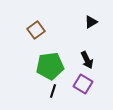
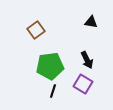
black triangle: rotated 40 degrees clockwise
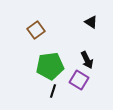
black triangle: rotated 24 degrees clockwise
purple square: moved 4 px left, 4 px up
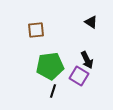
brown square: rotated 30 degrees clockwise
purple square: moved 4 px up
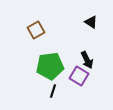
brown square: rotated 24 degrees counterclockwise
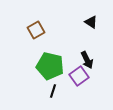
green pentagon: rotated 20 degrees clockwise
purple square: rotated 24 degrees clockwise
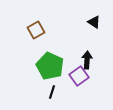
black triangle: moved 3 px right
black arrow: rotated 150 degrees counterclockwise
green pentagon: rotated 12 degrees clockwise
black line: moved 1 px left, 1 px down
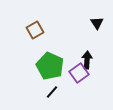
black triangle: moved 3 px right, 1 px down; rotated 24 degrees clockwise
brown square: moved 1 px left
purple square: moved 3 px up
black line: rotated 24 degrees clockwise
